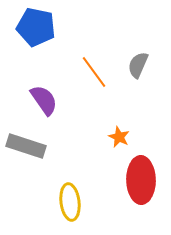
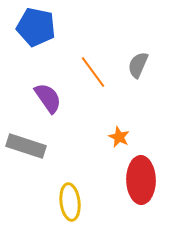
orange line: moved 1 px left
purple semicircle: moved 4 px right, 2 px up
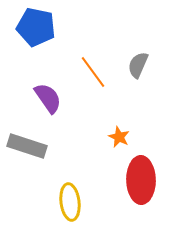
gray rectangle: moved 1 px right
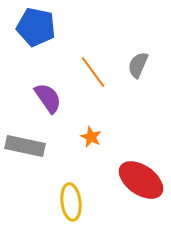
orange star: moved 28 px left
gray rectangle: moved 2 px left; rotated 6 degrees counterclockwise
red ellipse: rotated 54 degrees counterclockwise
yellow ellipse: moved 1 px right
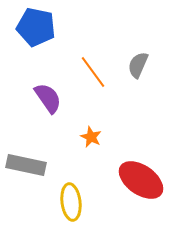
gray rectangle: moved 1 px right, 19 px down
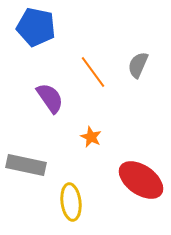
purple semicircle: moved 2 px right
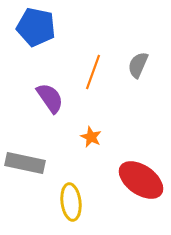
orange line: rotated 56 degrees clockwise
gray rectangle: moved 1 px left, 2 px up
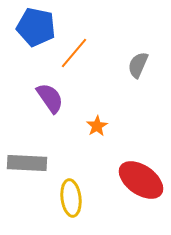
orange line: moved 19 px left, 19 px up; rotated 20 degrees clockwise
orange star: moved 6 px right, 11 px up; rotated 15 degrees clockwise
gray rectangle: moved 2 px right; rotated 9 degrees counterclockwise
yellow ellipse: moved 4 px up
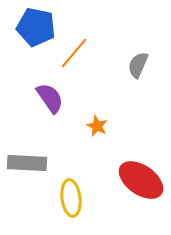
orange star: rotated 15 degrees counterclockwise
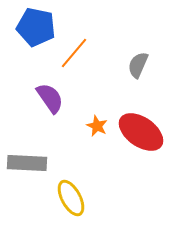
red ellipse: moved 48 px up
yellow ellipse: rotated 21 degrees counterclockwise
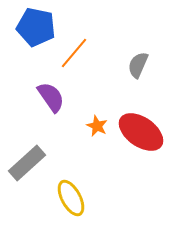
purple semicircle: moved 1 px right, 1 px up
gray rectangle: rotated 45 degrees counterclockwise
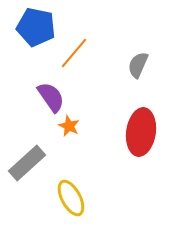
orange star: moved 28 px left
red ellipse: rotated 63 degrees clockwise
